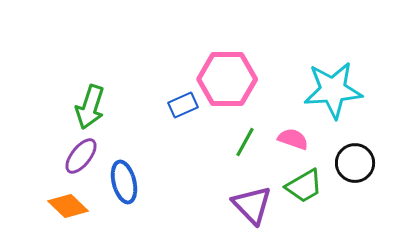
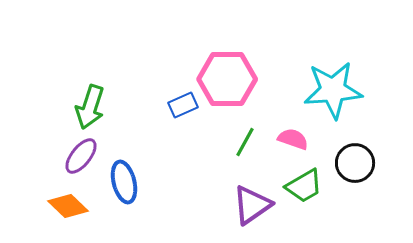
purple triangle: rotated 39 degrees clockwise
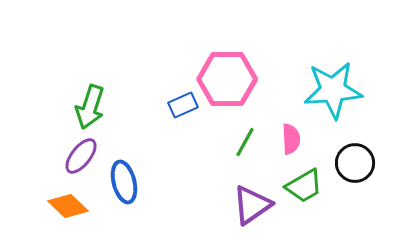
pink semicircle: moved 2 px left; rotated 68 degrees clockwise
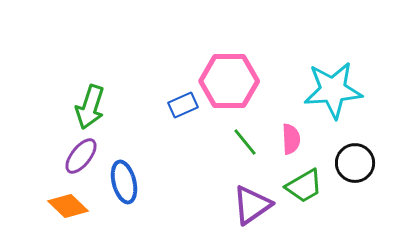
pink hexagon: moved 2 px right, 2 px down
green line: rotated 68 degrees counterclockwise
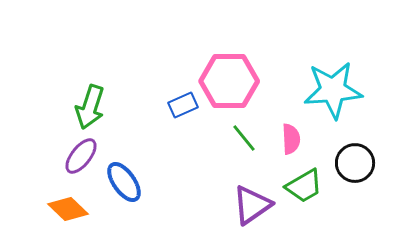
green line: moved 1 px left, 4 px up
blue ellipse: rotated 21 degrees counterclockwise
orange diamond: moved 3 px down
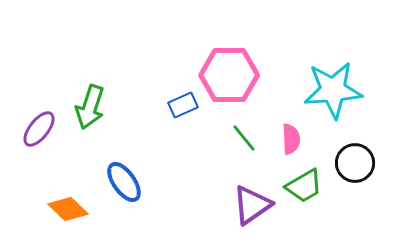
pink hexagon: moved 6 px up
purple ellipse: moved 42 px left, 27 px up
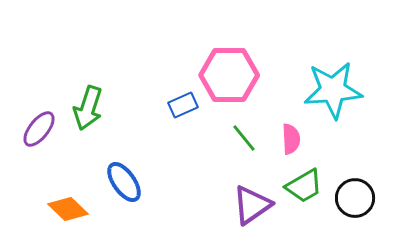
green arrow: moved 2 px left, 1 px down
black circle: moved 35 px down
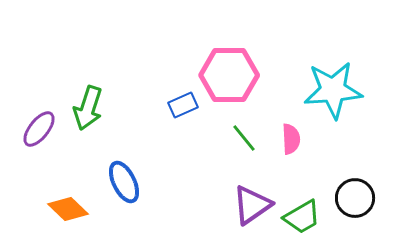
blue ellipse: rotated 9 degrees clockwise
green trapezoid: moved 2 px left, 31 px down
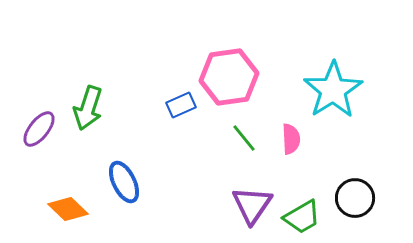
pink hexagon: moved 2 px down; rotated 8 degrees counterclockwise
cyan star: rotated 28 degrees counterclockwise
blue rectangle: moved 2 px left
purple triangle: rotated 21 degrees counterclockwise
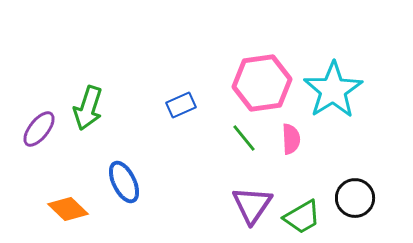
pink hexagon: moved 33 px right, 6 px down
